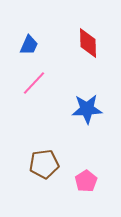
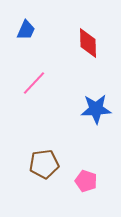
blue trapezoid: moved 3 px left, 15 px up
blue star: moved 9 px right
pink pentagon: rotated 20 degrees counterclockwise
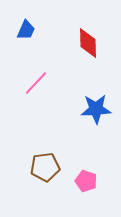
pink line: moved 2 px right
brown pentagon: moved 1 px right, 3 px down
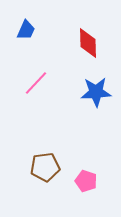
blue star: moved 17 px up
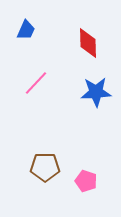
brown pentagon: rotated 8 degrees clockwise
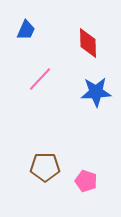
pink line: moved 4 px right, 4 px up
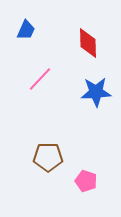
brown pentagon: moved 3 px right, 10 px up
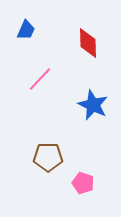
blue star: moved 3 px left, 13 px down; rotated 28 degrees clockwise
pink pentagon: moved 3 px left, 2 px down
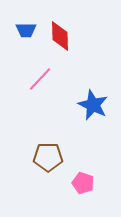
blue trapezoid: rotated 65 degrees clockwise
red diamond: moved 28 px left, 7 px up
